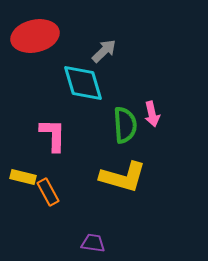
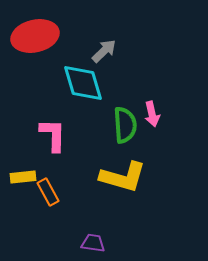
yellow rectangle: rotated 20 degrees counterclockwise
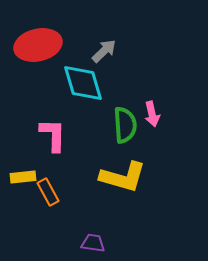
red ellipse: moved 3 px right, 9 px down
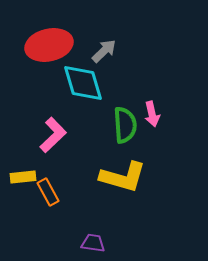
red ellipse: moved 11 px right
pink L-shape: rotated 45 degrees clockwise
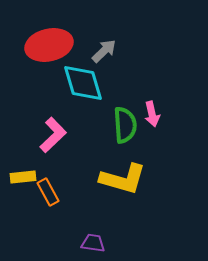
yellow L-shape: moved 2 px down
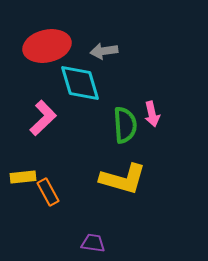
red ellipse: moved 2 px left, 1 px down
gray arrow: rotated 144 degrees counterclockwise
cyan diamond: moved 3 px left
pink L-shape: moved 10 px left, 17 px up
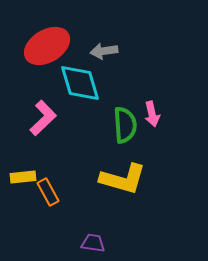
red ellipse: rotated 18 degrees counterclockwise
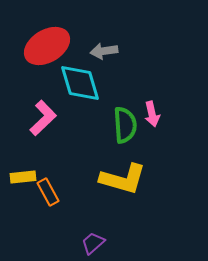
purple trapezoid: rotated 50 degrees counterclockwise
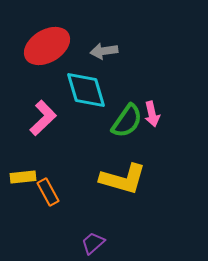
cyan diamond: moved 6 px right, 7 px down
green semicircle: moved 2 px right, 4 px up; rotated 39 degrees clockwise
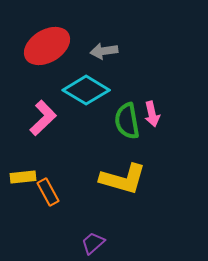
cyan diamond: rotated 42 degrees counterclockwise
green semicircle: rotated 135 degrees clockwise
